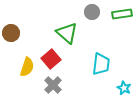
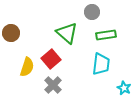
green rectangle: moved 16 px left, 21 px down
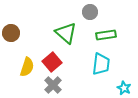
gray circle: moved 2 px left
green triangle: moved 1 px left
red square: moved 1 px right, 3 px down
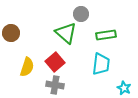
gray circle: moved 9 px left, 2 px down
red square: moved 3 px right
gray cross: moved 2 px right; rotated 36 degrees counterclockwise
